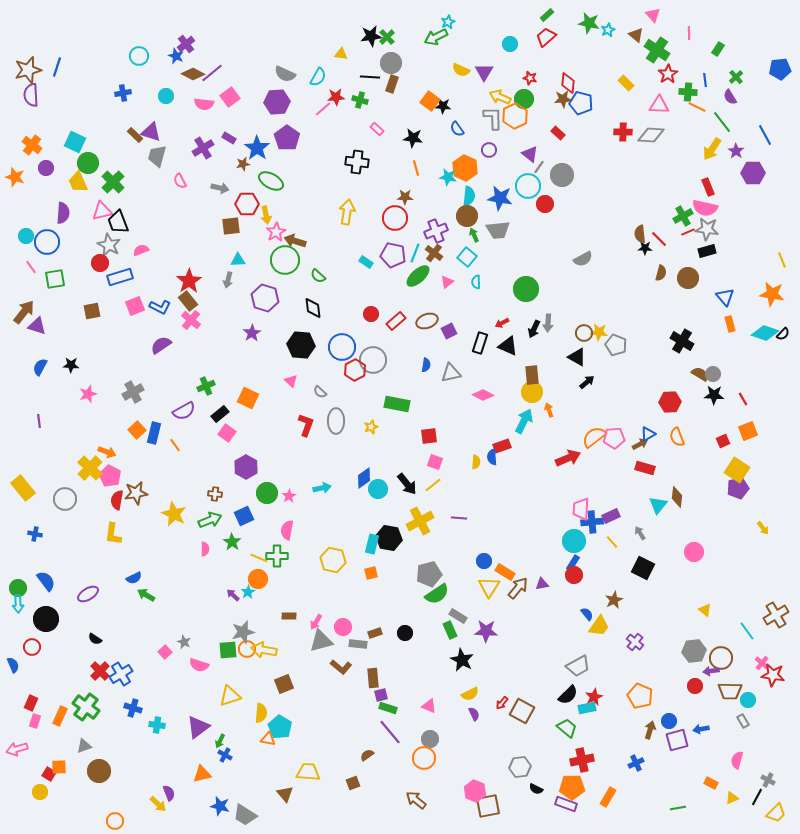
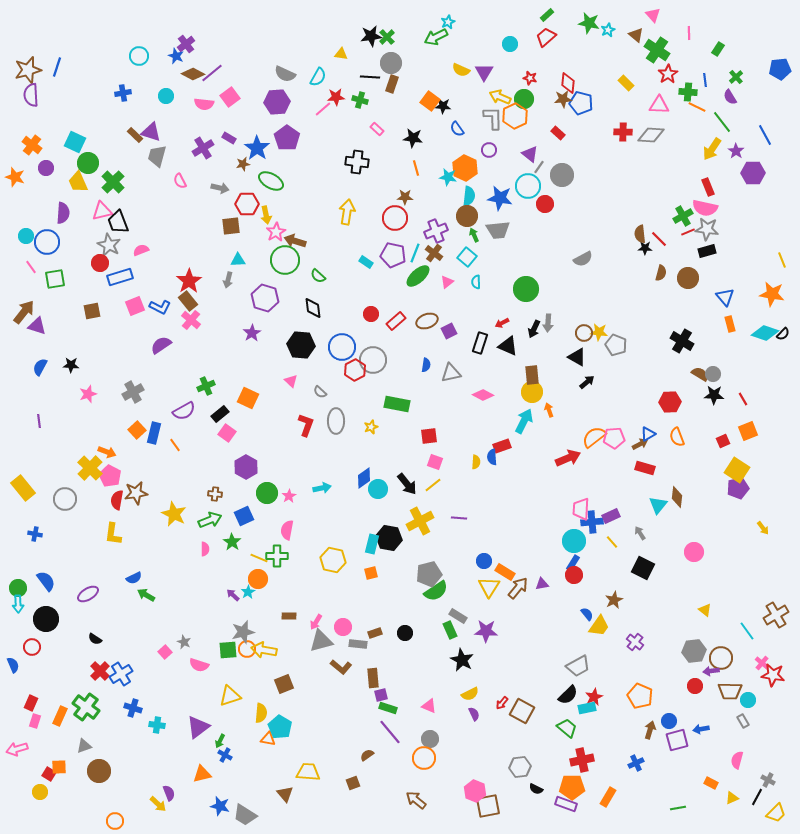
green semicircle at (437, 594): moved 1 px left, 3 px up
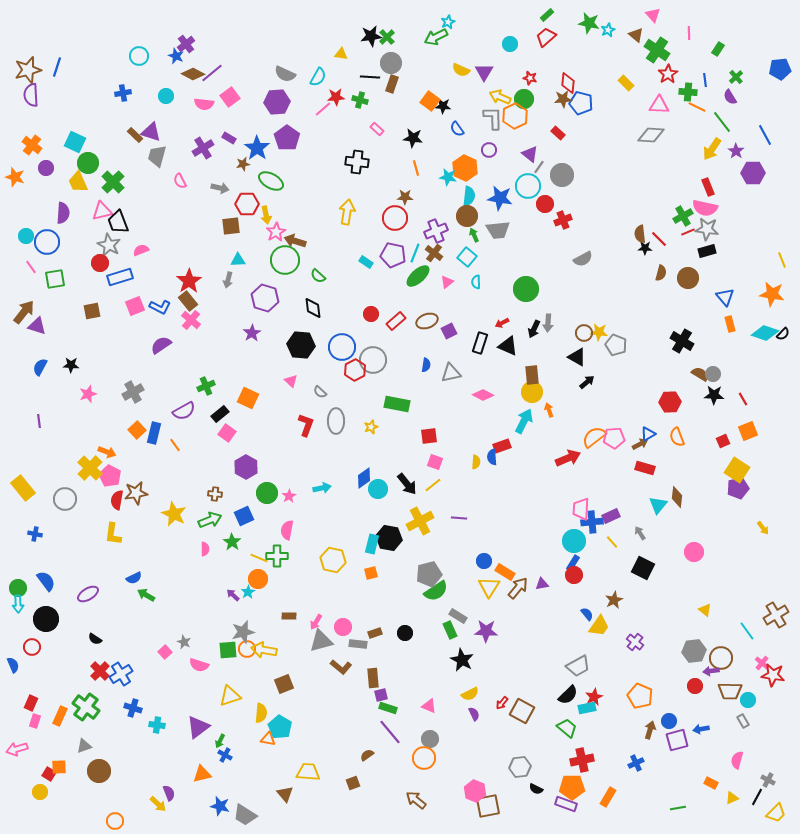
red cross at (623, 132): moved 60 px left, 88 px down; rotated 24 degrees counterclockwise
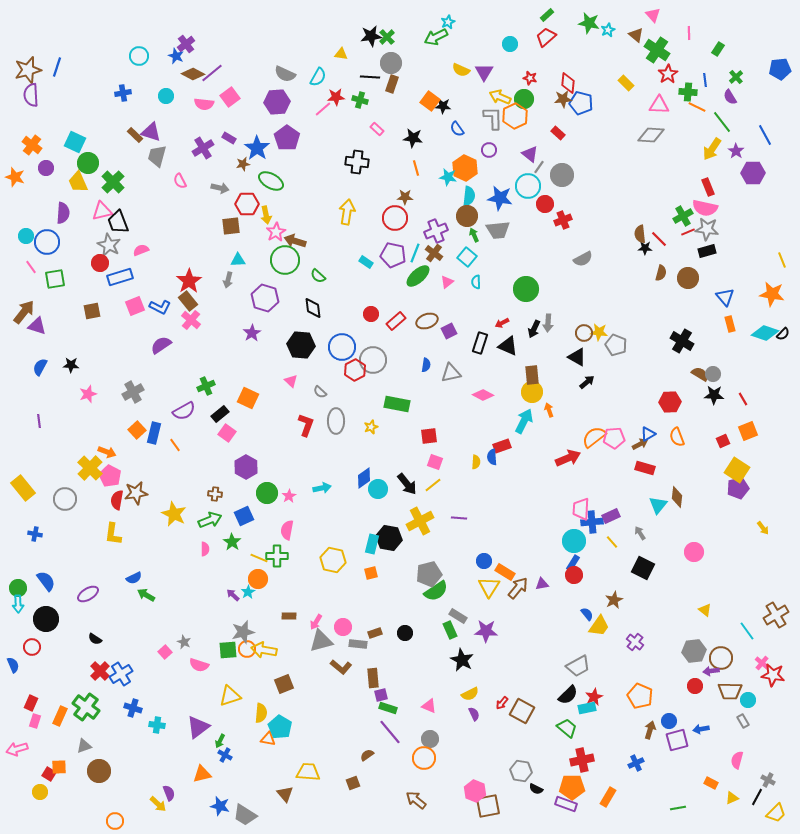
gray hexagon at (520, 767): moved 1 px right, 4 px down; rotated 15 degrees clockwise
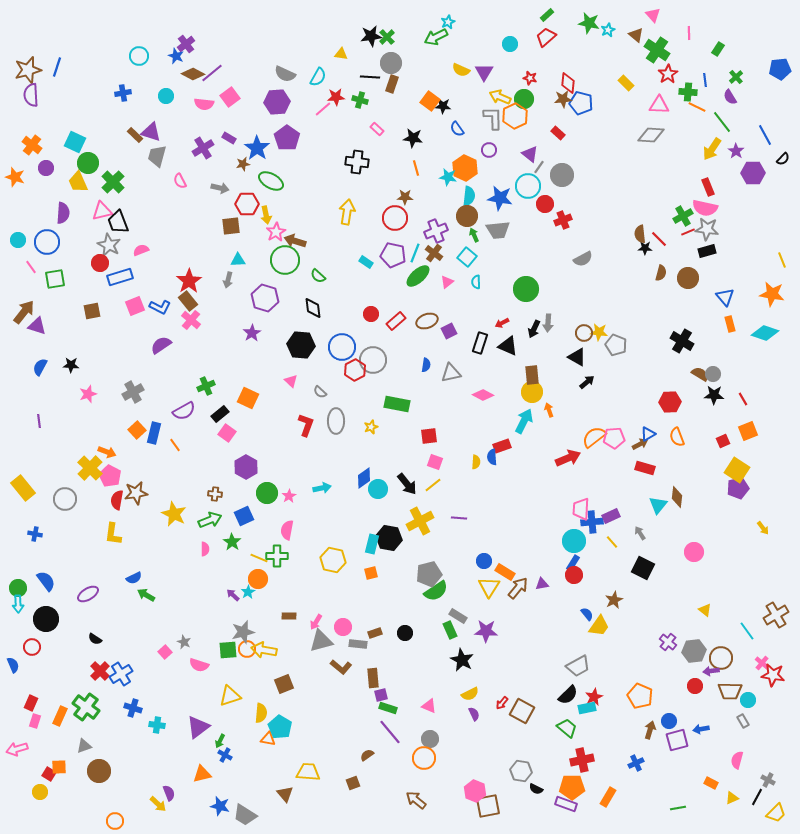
cyan circle at (26, 236): moved 8 px left, 4 px down
black semicircle at (783, 334): moved 175 px up
purple cross at (635, 642): moved 33 px right
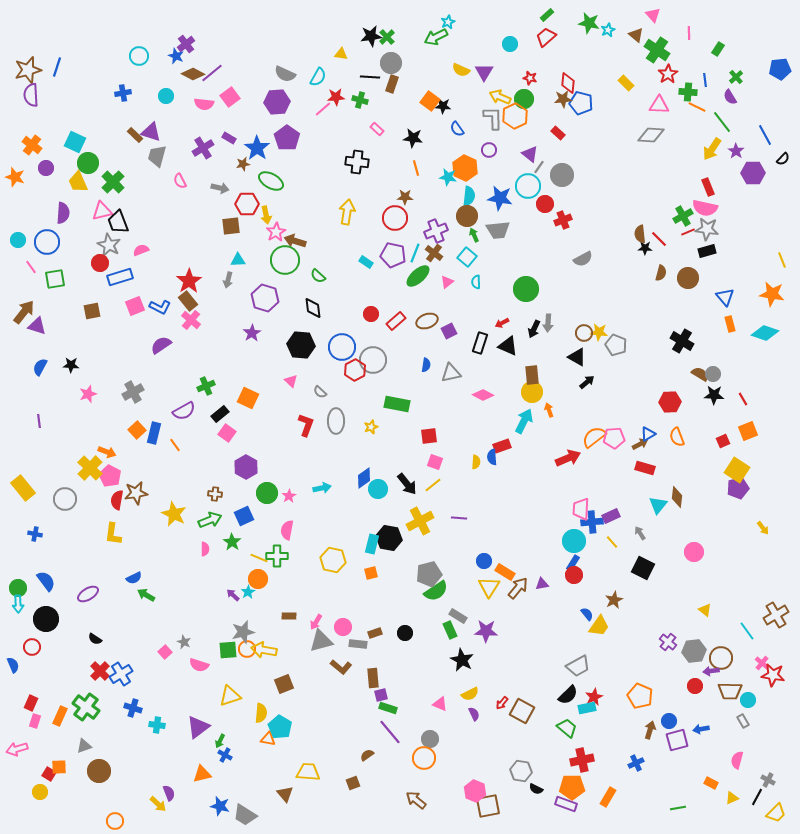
pink triangle at (429, 706): moved 11 px right, 2 px up
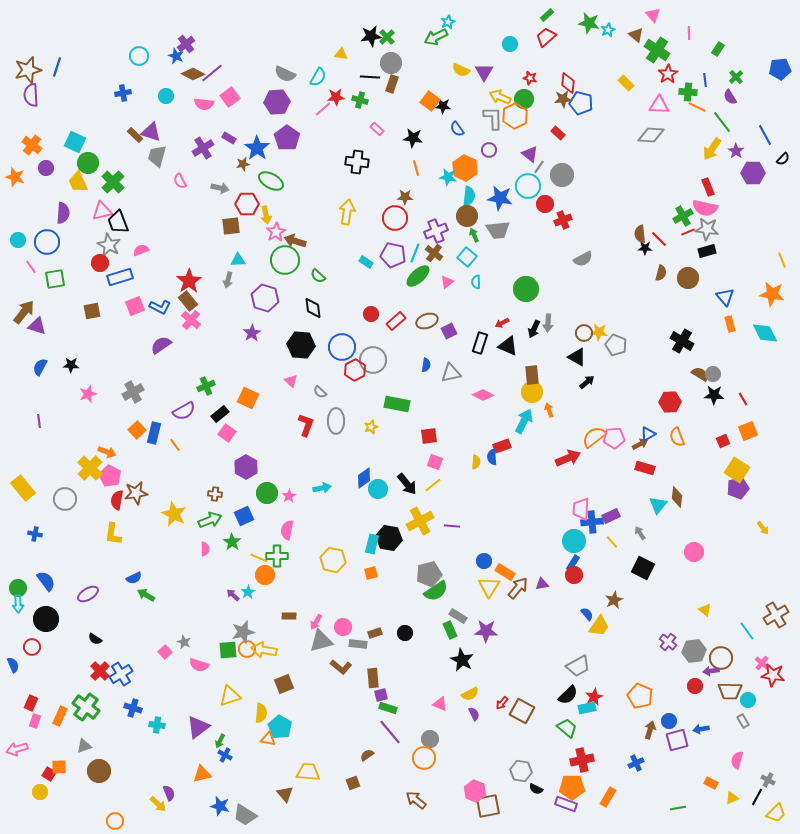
cyan diamond at (765, 333): rotated 44 degrees clockwise
purple line at (459, 518): moved 7 px left, 8 px down
orange circle at (258, 579): moved 7 px right, 4 px up
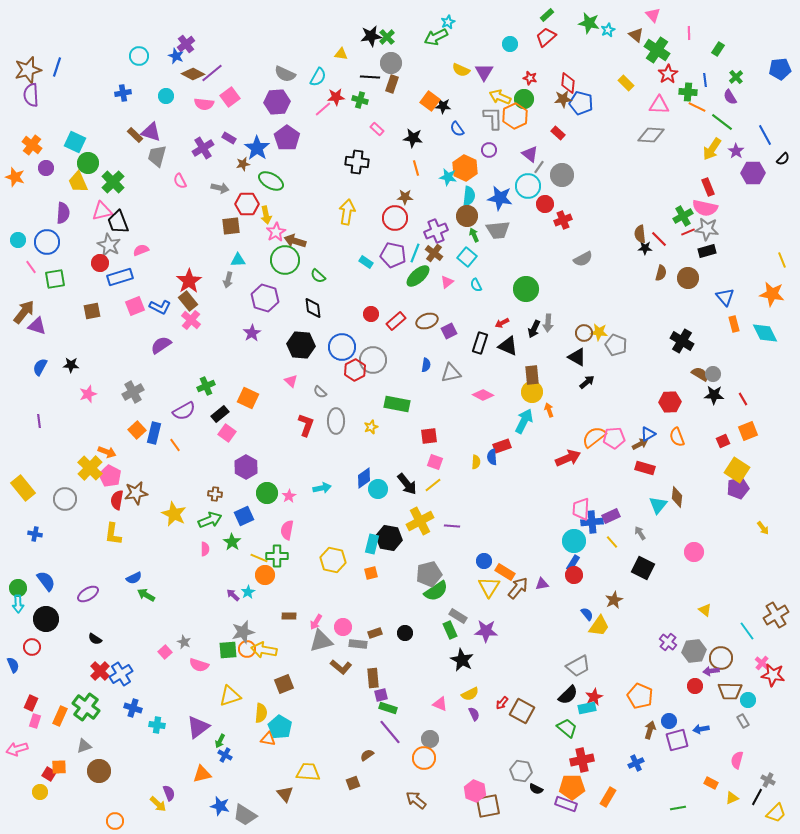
green line at (722, 122): rotated 15 degrees counterclockwise
cyan semicircle at (476, 282): moved 3 px down; rotated 24 degrees counterclockwise
orange rectangle at (730, 324): moved 4 px right
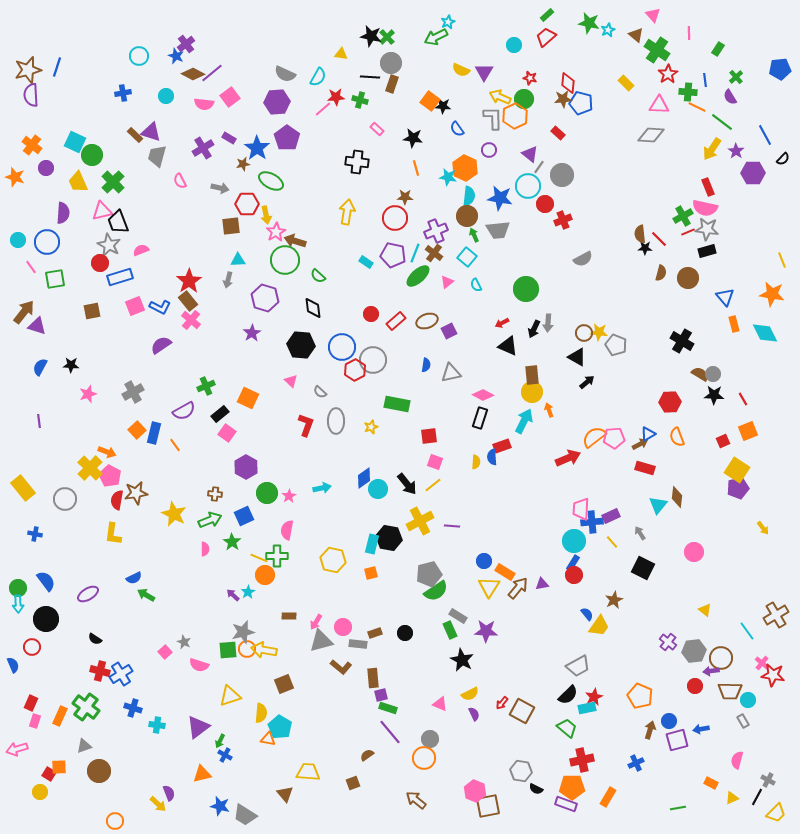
black star at (371, 36): rotated 20 degrees clockwise
cyan circle at (510, 44): moved 4 px right, 1 px down
green circle at (88, 163): moved 4 px right, 8 px up
black rectangle at (480, 343): moved 75 px down
red cross at (100, 671): rotated 30 degrees counterclockwise
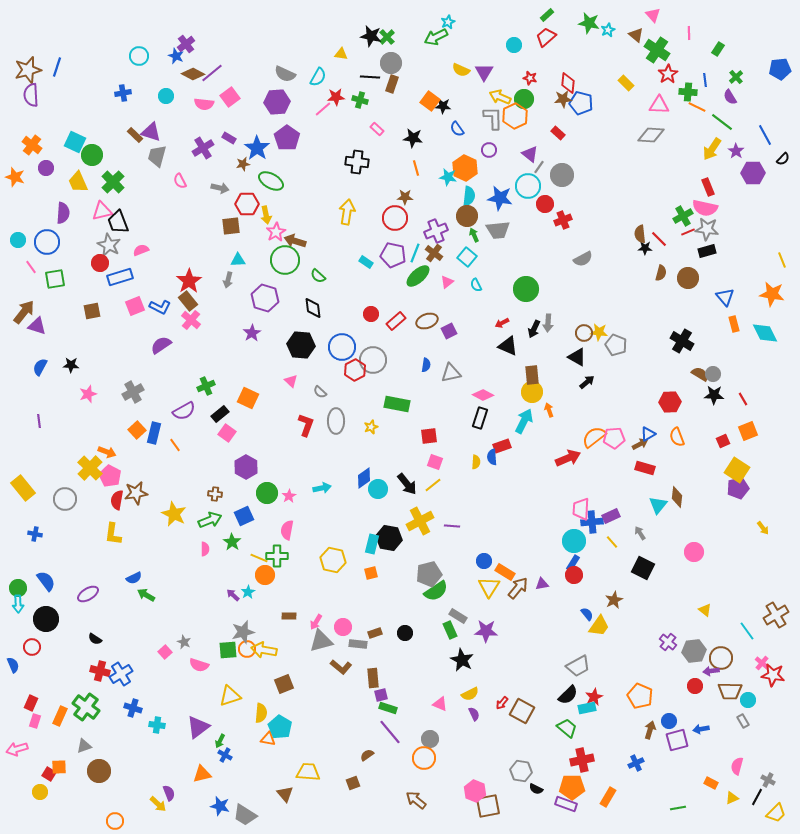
pink semicircle at (737, 760): moved 6 px down
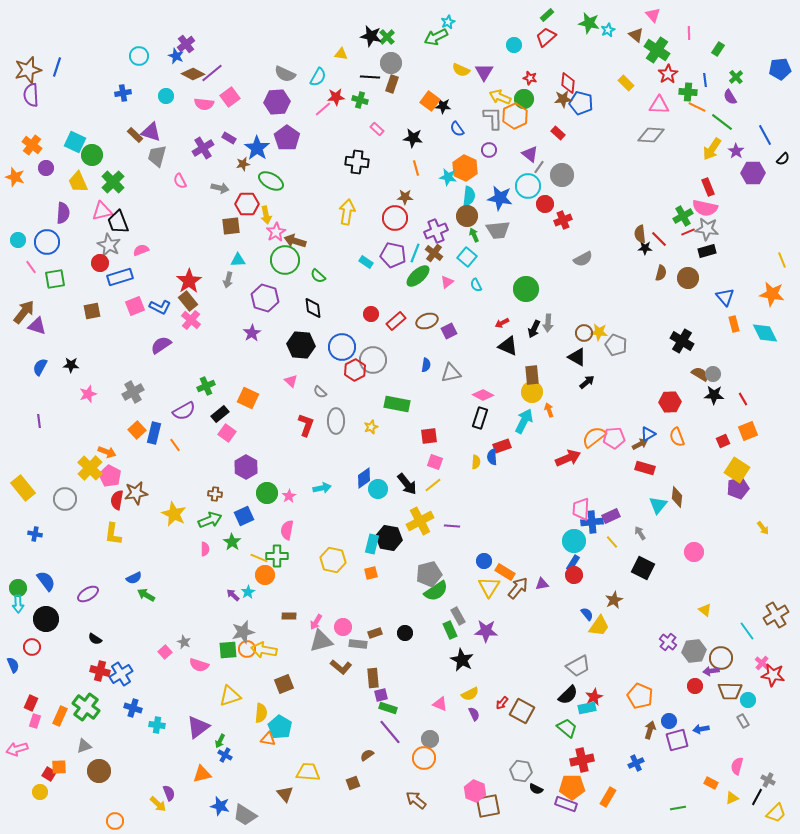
gray rectangle at (458, 616): rotated 30 degrees clockwise
